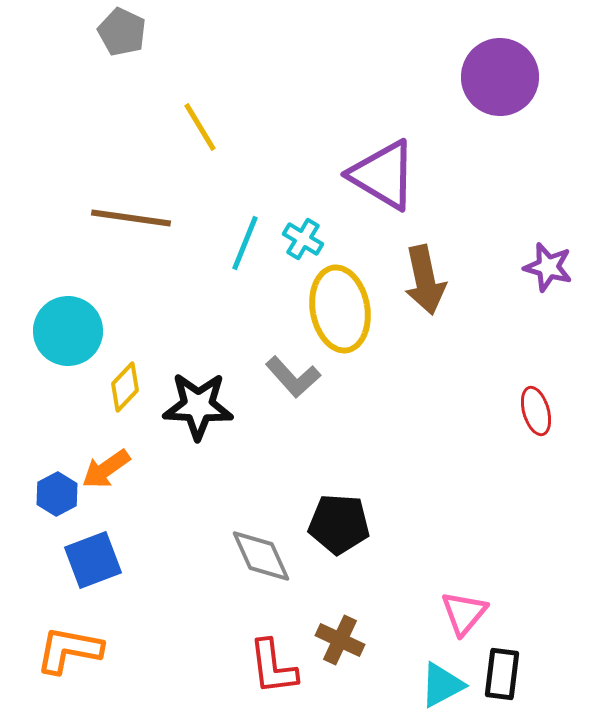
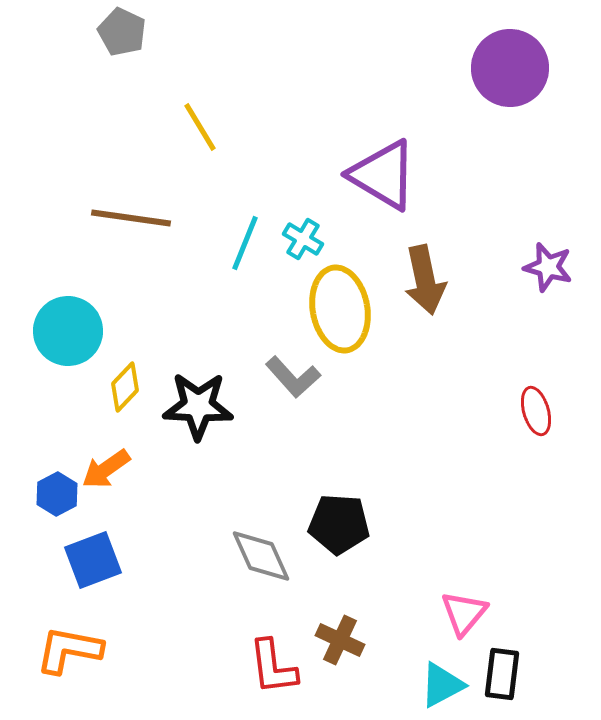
purple circle: moved 10 px right, 9 px up
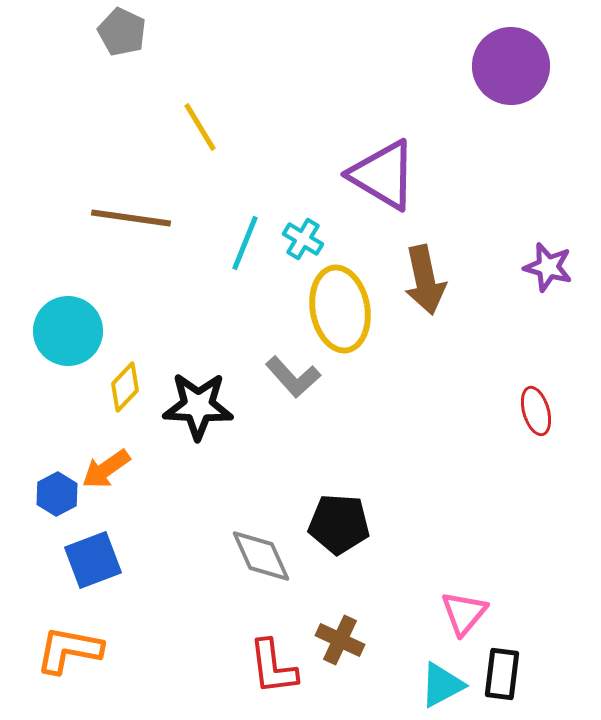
purple circle: moved 1 px right, 2 px up
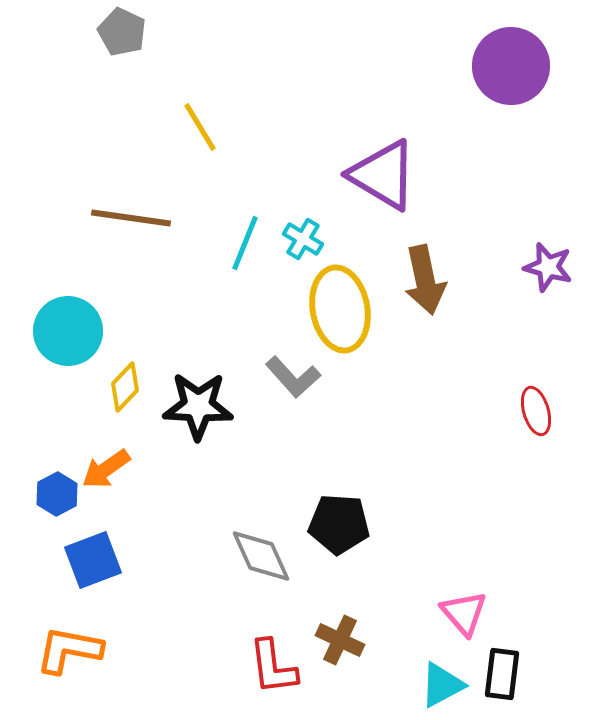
pink triangle: rotated 21 degrees counterclockwise
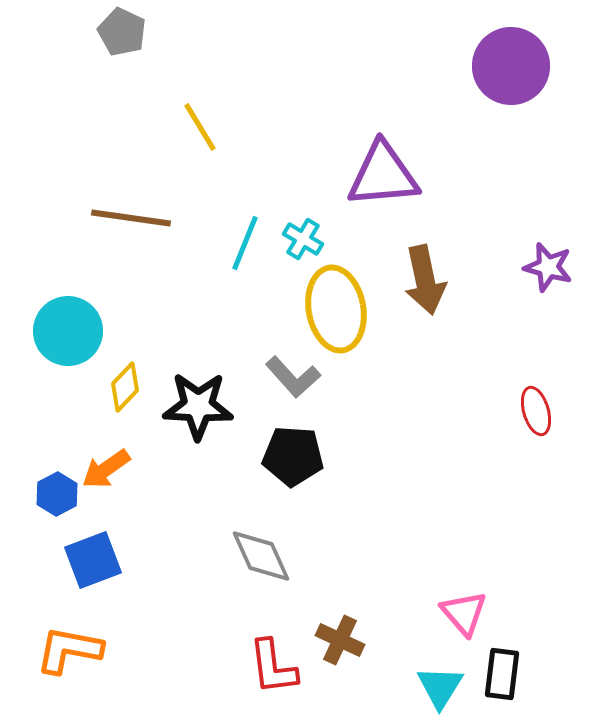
purple triangle: rotated 36 degrees counterclockwise
yellow ellipse: moved 4 px left
black pentagon: moved 46 px left, 68 px up
cyan triangle: moved 2 px left, 2 px down; rotated 30 degrees counterclockwise
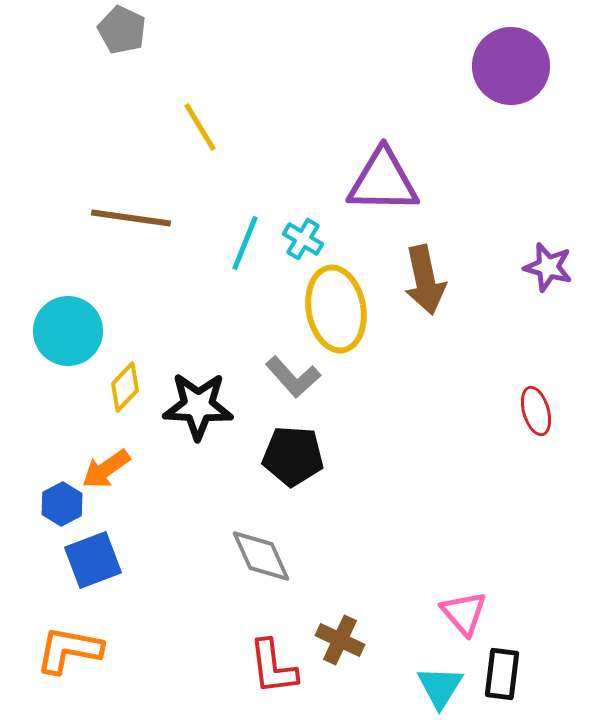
gray pentagon: moved 2 px up
purple triangle: moved 6 px down; rotated 6 degrees clockwise
blue hexagon: moved 5 px right, 10 px down
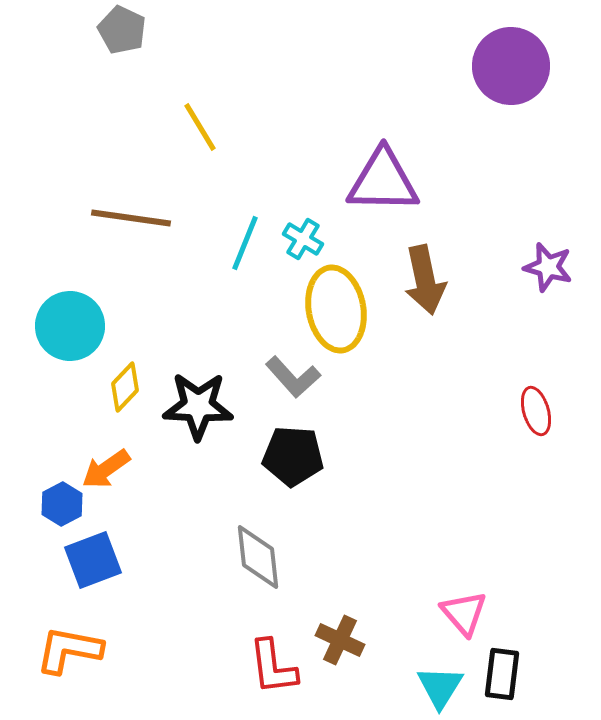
cyan circle: moved 2 px right, 5 px up
gray diamond: moved 3 px left, 1 px down; rotated 18 degrees clockwise
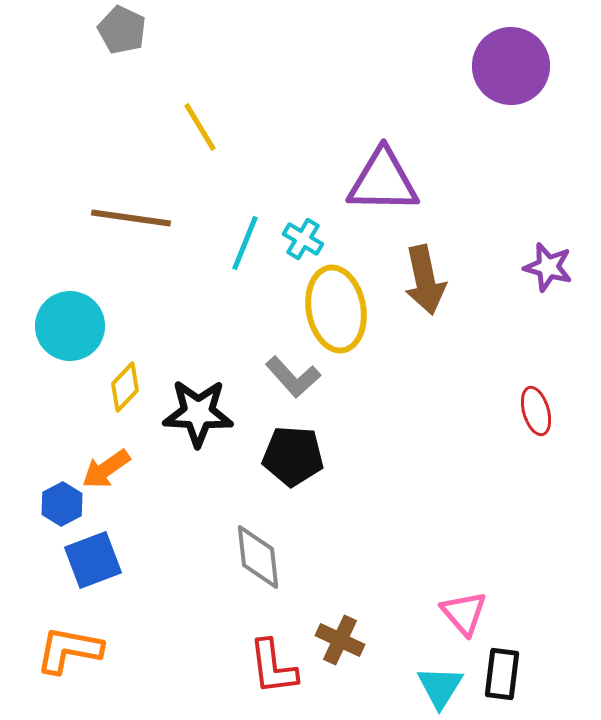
black star: moved 7 px down
